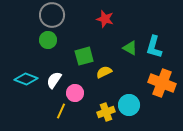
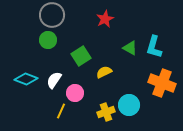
red star: rotated 30 degrees clockwise
green square: moved 3 px left; rotated 18 degrees counterclockwise
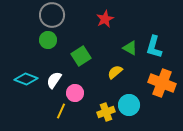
yellow semicircle: moved 11 px right; rotated 14 degrees counterclockwise
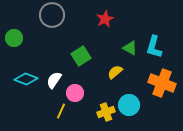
green circle: moved 34 px left, 2 px up
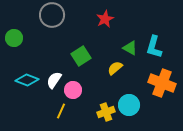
yellow semicircle: moved 4 px up
cyan diamond: moved 1 px right, 1 px down
pink circle: moved 2 px left, 3 px up
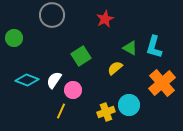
orange cross: rotated 28 degrees clockwise
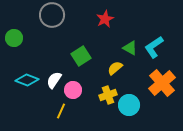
cyan L-shape: rotated 40 degrees clockwise
yellow cross: moved 2 px right, 17 px up
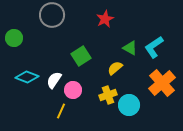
cyan diamond: moved 3 px up
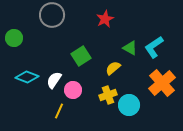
yellow semicircle: moved 2 px left
yellow line: moved 2 px left
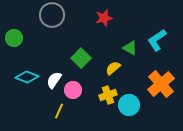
red star: moved 1 px left, 1 px up; rotated 12 degrees clockwise
cyan L-shape: moved 3 px right, 7 px up
green square: moved 2 px down; rotated 12 degrees counterclockwise
orange cross: moved 1 px left, 1 px down
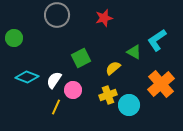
gray circle: moved 5 px right
green triangle: moved 4 px right, 4 px down
green square: rotated 18 degrees clockwise
yellow line: moved 3 px left, 4 px up
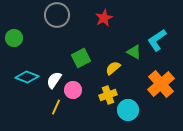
red star: rotated 12 degrees counterclockwise
cyan circle: moved 1 px left, 5 px down
